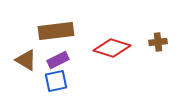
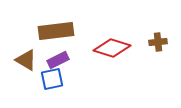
blue square: moved 4 px left, 2 px up
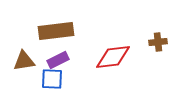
red diamond: moved 1 px right, 9 px down; rotated 24 degrees counterclockwise
brown triangle: moved 2 px left, 1 px down; rotated 40 degrees counterclockwise
blue square: rotated 15 degrees clockwise
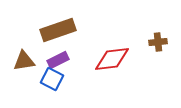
brown rectangle: moved 2 px right, 1 px up; rotated 12 degrees counterclockwise
red diamond: moved 1 px left, 2 px down
blue square: rotated 25 degrees clockwise
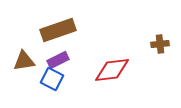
brown cross: moved 2 px right, 2 px down
red diamond: moved 11 px down
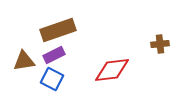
purple rectangle: moved 4 px left, 5 px up
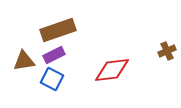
brown cross: moved 7 px right, 7 px down; rotated 18 degrees counterclockwise
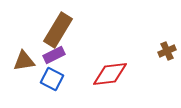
brown rectangle: rotated 40 degrees counterclockwise
red diamond: moved 2 px left, 4 px down
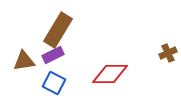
brown cross: moved 1 px right, 2 px down
purple rectangle: moved 1 px left
red diamond: rotated 6 degrees clockwise
blue square: moved 2 px right, 4 px down
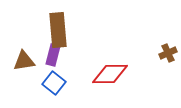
brown rectangle: rotated 36 degrees counterclockwise
purple rectangle: rotated 50 degrees counterclockwise
blue square: rotated 10 degrees clockwise
